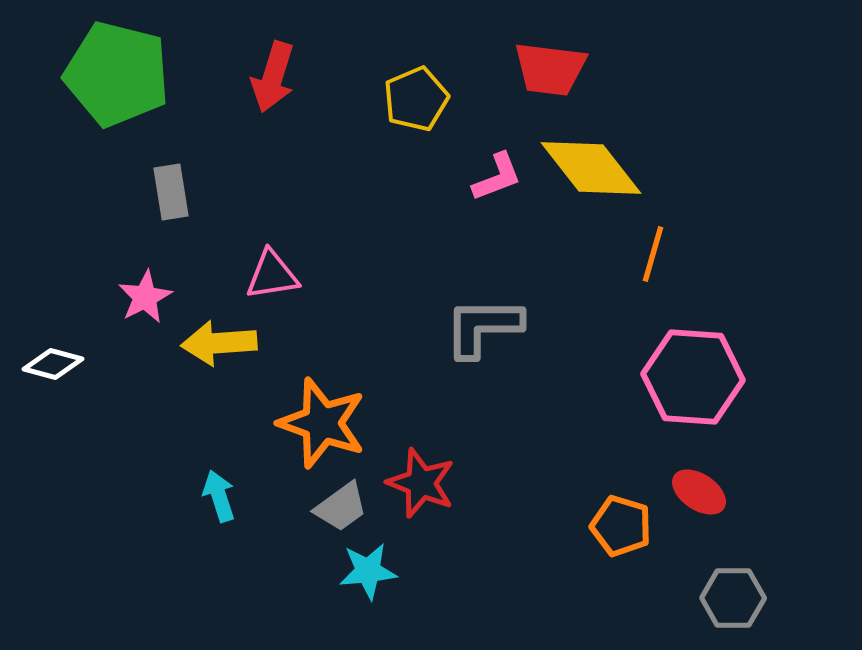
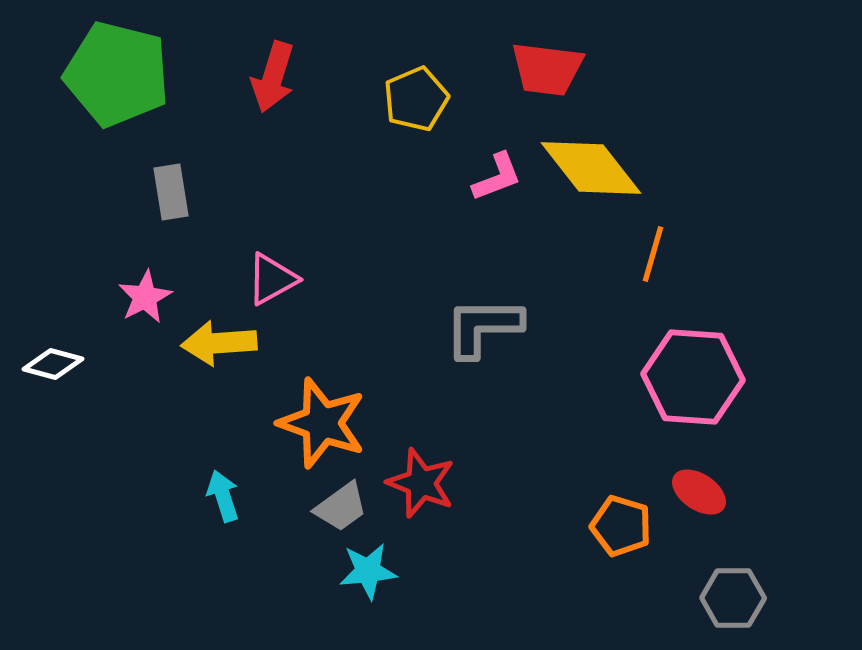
red trapezoid: moved 3 px left
pink triangle: moved 4 px down; rotated 20 degrees counterclockwise
cyan arrow: moved 4 px right
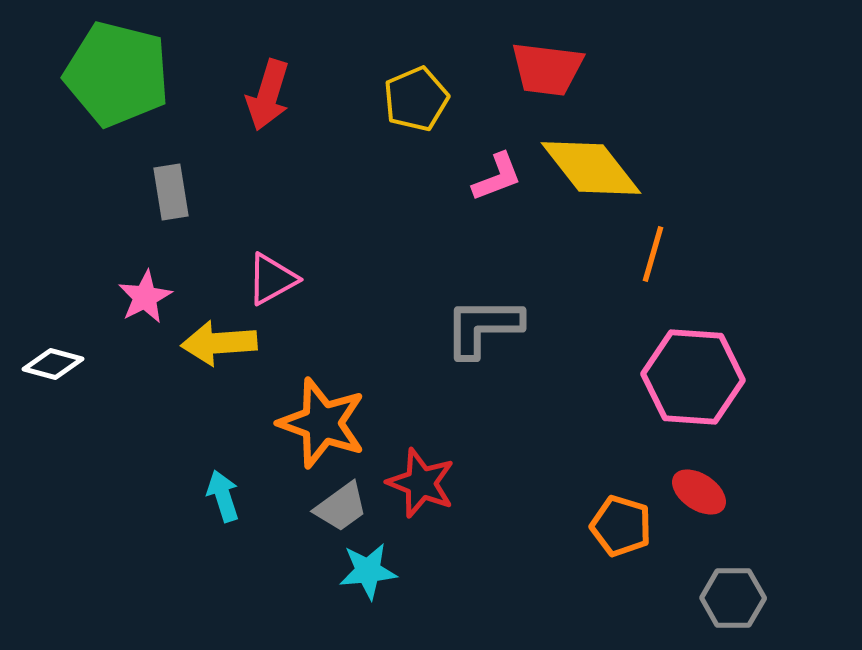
red arrow: moved 5 px left, 18 px down
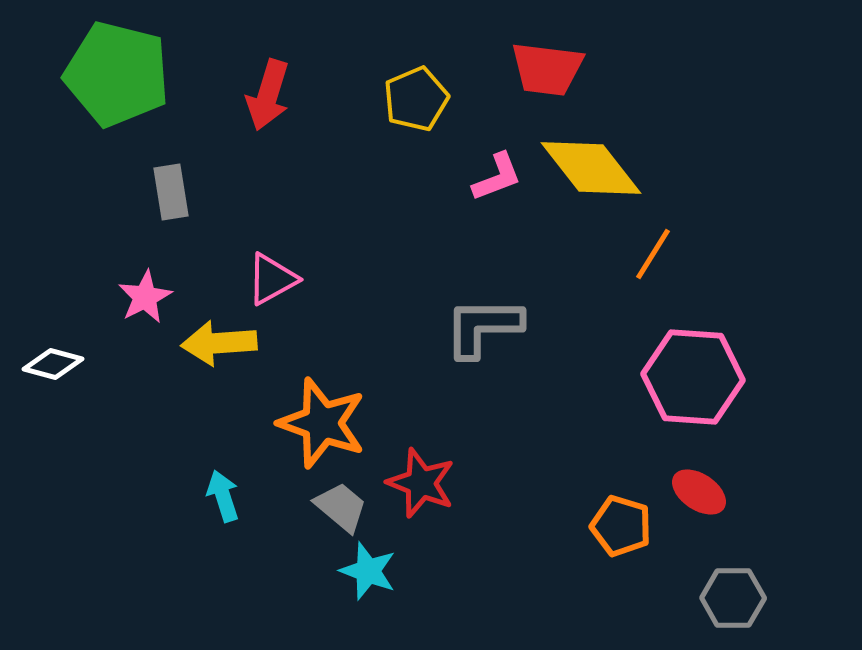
orange line: rotated 16 degrees clockwise
gray trapezoid: rotated 104 degrees counterclockwise
cyan star: rotated 26 degrees clockwise
